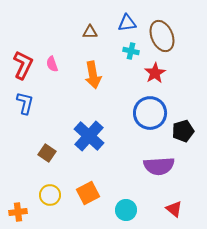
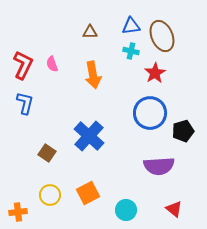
blue triangle: moved 4 px right, 3 px down
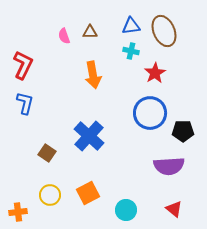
brown ellipse: moved 2 px right, 5 px up
pink semicircle: moved 12 px right, 28 px up
black pentagon: rotated 15 degrees clockwise
purple semicircle: moved 10 px right
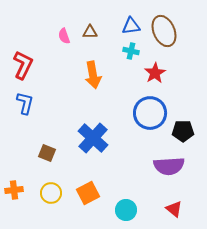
blue cross: moved 4 px right, 2 px down
brown square: rotated 12 degrees counterclockwise
yellow circle: moved 1 px right, 2 px up
orange cross: moved 4 px left, 22 px up
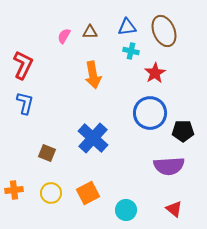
blue triangle: moved 4 px left, 1 px down
pink semicircle: rotated 49 degrees clockwise
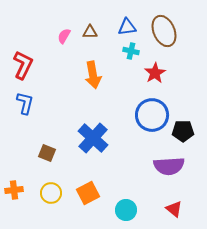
blue circle: moved 2 px right, 2 px down
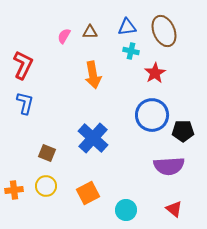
yellow circle: moved 5 px left, 7 px up
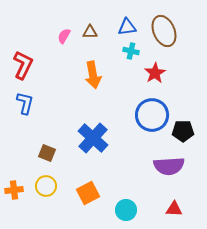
red triangle: rotated 36 degrees counterclockwise
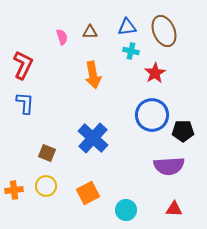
pink semicircle: moved 2 px left, 1 px down; rotated 133 degrees clockwise
blue L-shape: rotated 10 degrees counterclockwise
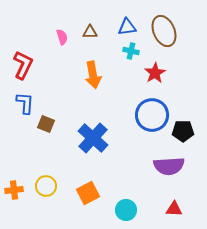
brown square: moved 1 px left, 29 px up
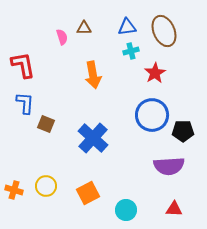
brown triangle: moved 6 px left, 4 px up
cyan cross: rotated 28 degrees counterclockwise
red L-shape: rotated 36 degrees counterclockwise
orange cross: rotated 24 degrees clockwise
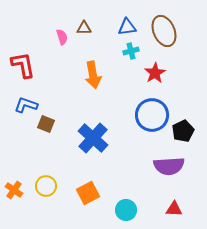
blue L-shape: moved 1 px right, 2 px down; rotated 75 degrees counterclockwise
black pentagon: rotated 25 degrees counterclockwise
orange cross: rotated 18 degrees clockwise
